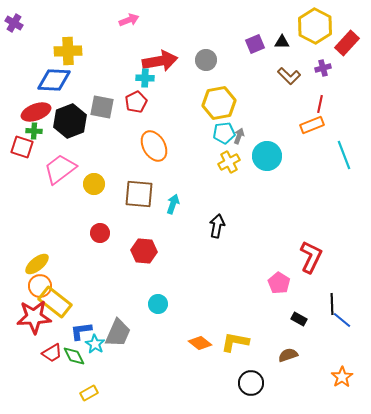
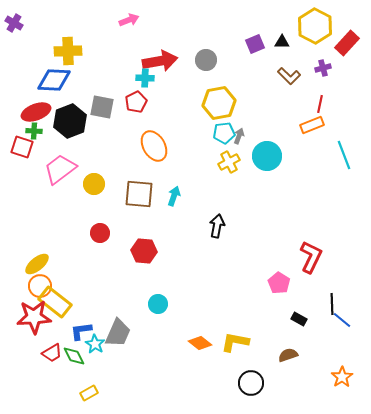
cyan arrow at (173, 204): moved 1 px right, 8 px up
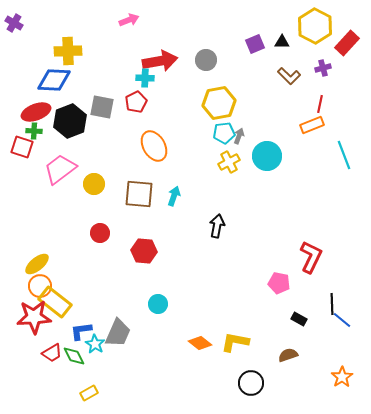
pink pentagon at (279, 283): rotated 20 degrees counterclockwise
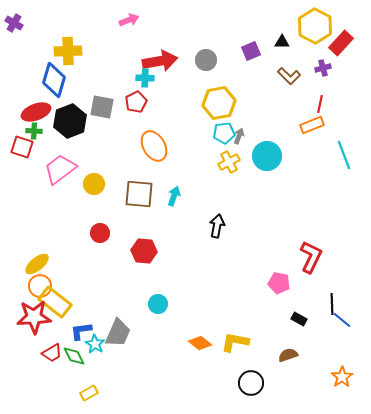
red rectangle at (347, 43): moved 6 px left
purple square at (255, 44): moved 4 px left, 7 px down
blue diamond at (54, 80): rotated 76 degrees counterclockwise
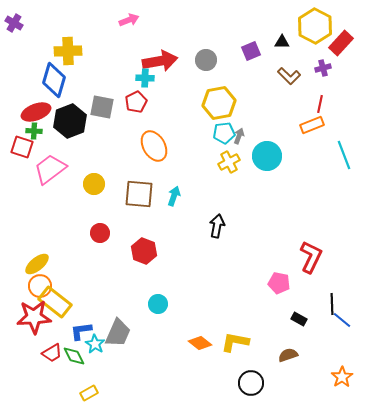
pink trapezoid at (60, 169): moved 10 px left
red hexagon at (144, 251): rotated 15 degrees clockwise
